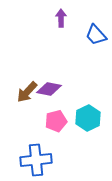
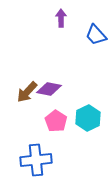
pink pentagon: rotated 25 degrees counterclockwise
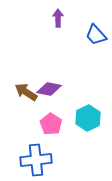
purple arrow: moved 3 px left
brown arrow: moved 1 px left; rotated 80 degrees clockwise
pink pentagon: moved 5 px left, 3 px down
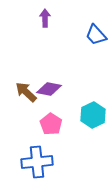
purple arrow: moved 13 px left
brown arrow: rotated 10 degrees clockwise
cyan hexagon: moved 5 px right, 3 px up
blue cross: moved 1 px right, 2 px down
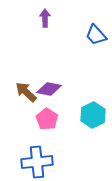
pink pentagon: moved 4 px left, 5 px up
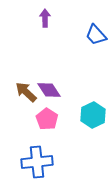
purple diamond: moved 1 px down; rotated 45 degrees clockwise
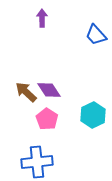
purple arrow: moved 3 px left
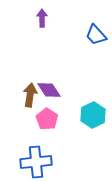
brown arrow: moved 4 px right, 3 px down; rotated 55 degrees clockwise
blue cross: moved 1 px left
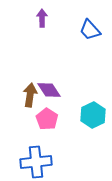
blue trapezoid: moved 6 px left, 5 px up
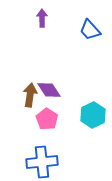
blue cross: moved 6 px right
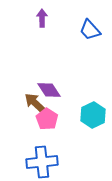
brown arrow: moved 5 px right, 8 px down; rotated 55 degrees counterclockwise
